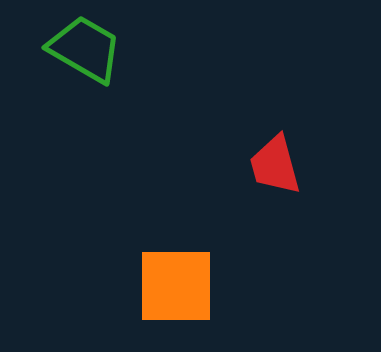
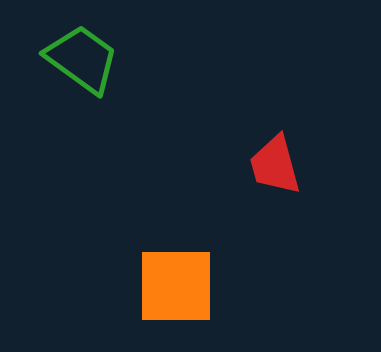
green trapezoid: moved 3 px left, 10 px down; rotated 6 degrees clockwise
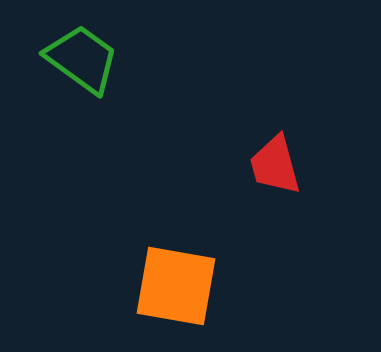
orange square: rotated 10 degrees clockwise
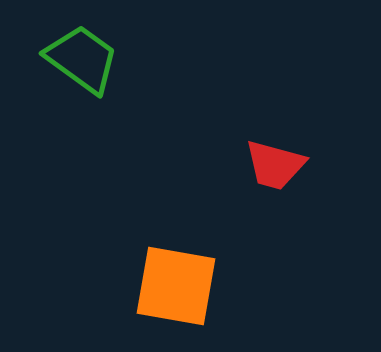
red trapezoid: rotated 60 degrees counterclockwise
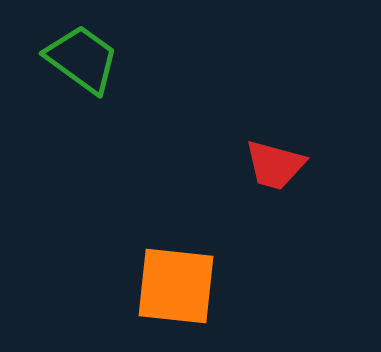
orange square: rotated 4 degrees counterclockwise
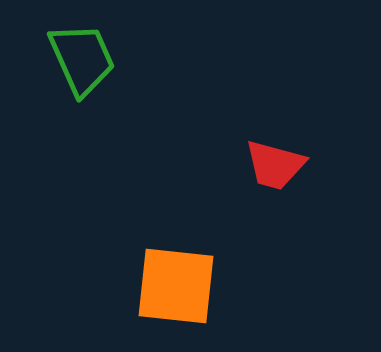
green trapezoid: rotated 30 degrees clockwise
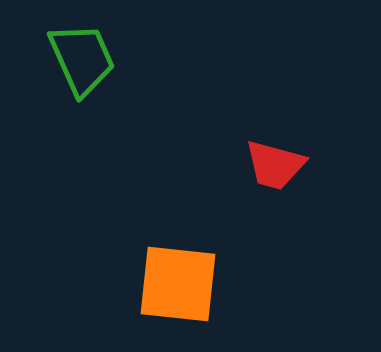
orange square: moved 2 px right, 2 px up
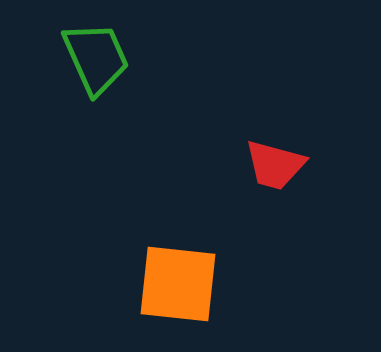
green trapezoid: moved 14 px right, 1 px up
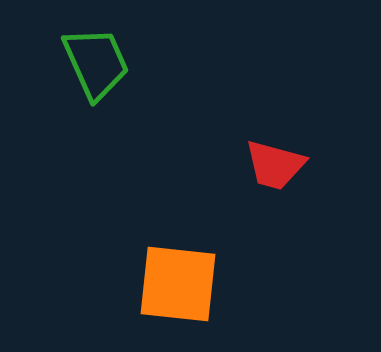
green trapezoid: moved 5 px down
